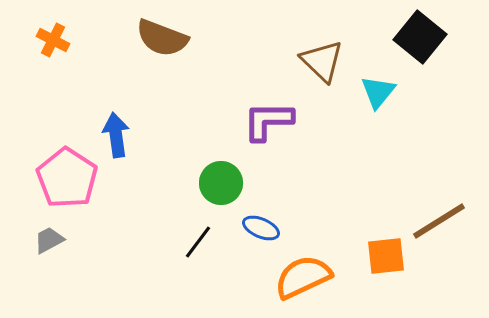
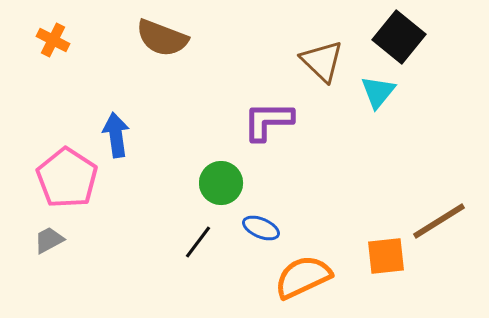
black square: moved 21 px left
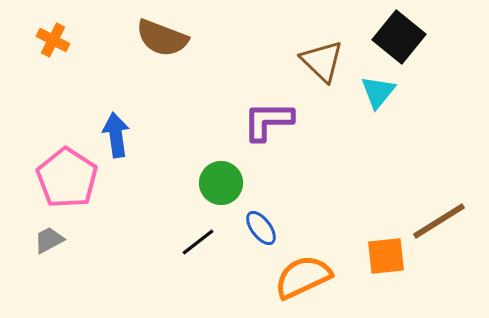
blue ellipse: rotated 30 degrees clockwise
black line: rotated 15 degrees clockwise
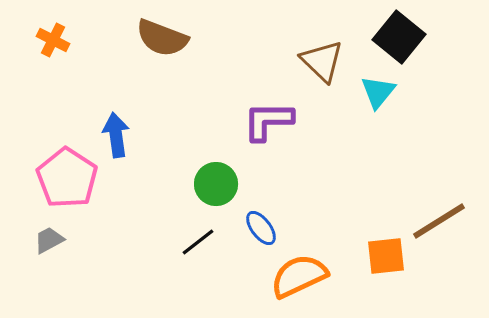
green circle: moved 5 px left, 1 px down
orange semicircle: moved 4 px left, 1 px up
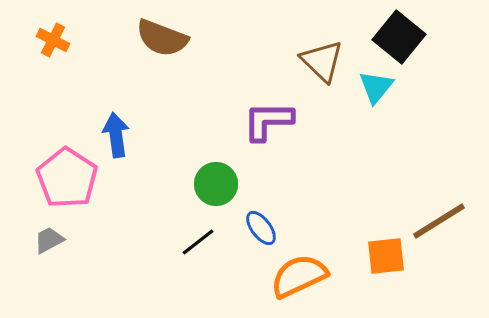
cyan triangle: moved 2 px left, 5 px up
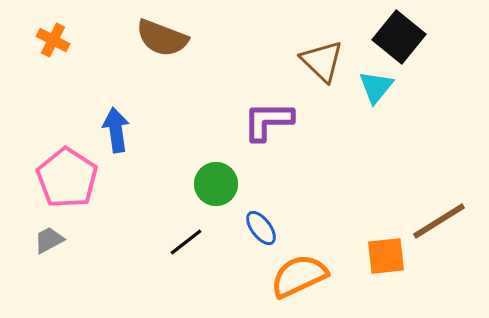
blue arrow: moved 5 px up
black line: moved 12 px left
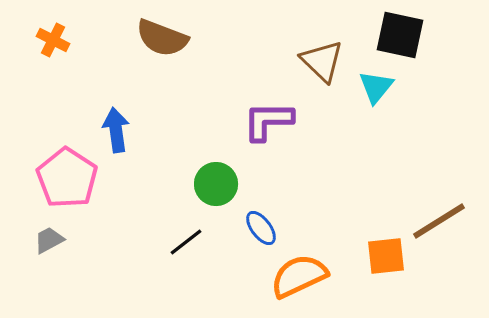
black square: moved 1 px right, 2 px up; rotated 27 degrees counterclockwise
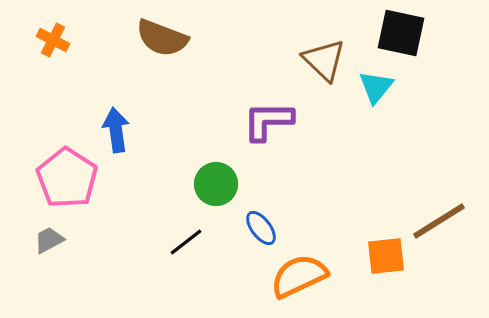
black square: moved 1 px right, 2 px up
brown triangle: moved 2 px right, 1 px up
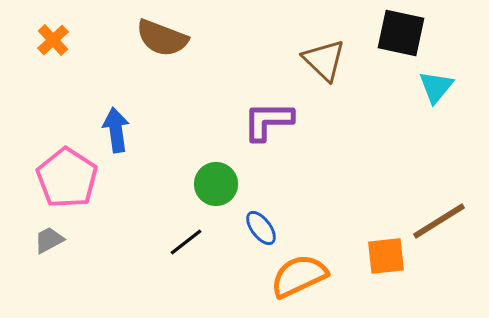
orange cross: rotated 20 degrees clockwise
cyan triangle: moved 60 px right
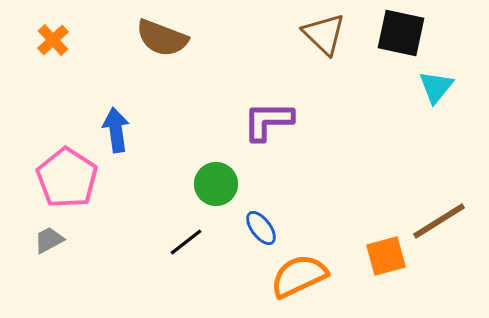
brown triangle: moved 26 px up
orange square: rotated 9 degrees counterclockwise
